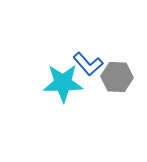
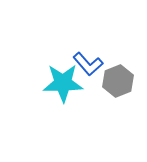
gray hexagon: moved 1 px right, 4 px down; rotated 24 degrees counterclockwise
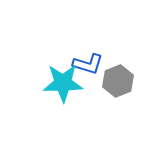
blue L-shape: rotated 32 degrees counterclockwise
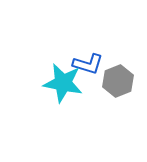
cyan star: rotated 12 degrees clockwise
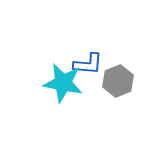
blue L-shape: rotated 12 degrees counterclockwise
